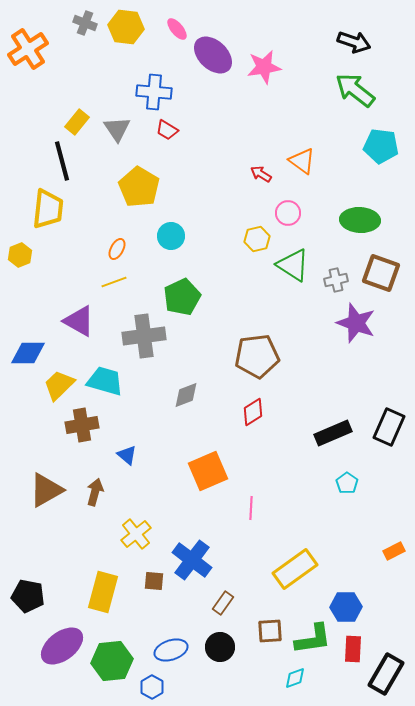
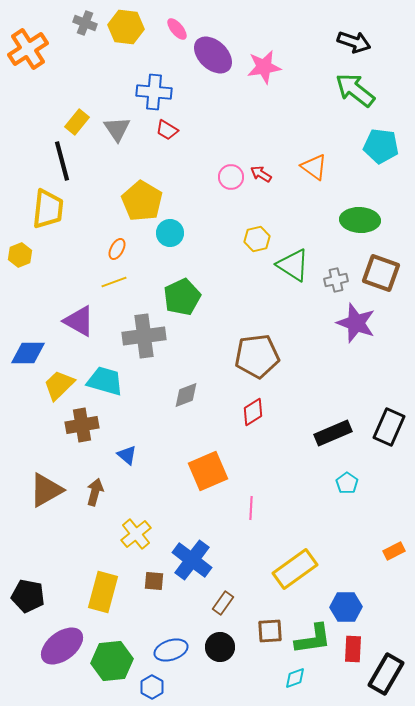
orange triangle at (302, 161): moved 12 px right, 6 px down
yellow pentagon at (139, 187): moved 3 px right, 14 px down
pink circle at (288, 213): moved 57 px left, 36 px up
cyan circle at (171, 236): moved 1 px left, 3 px up
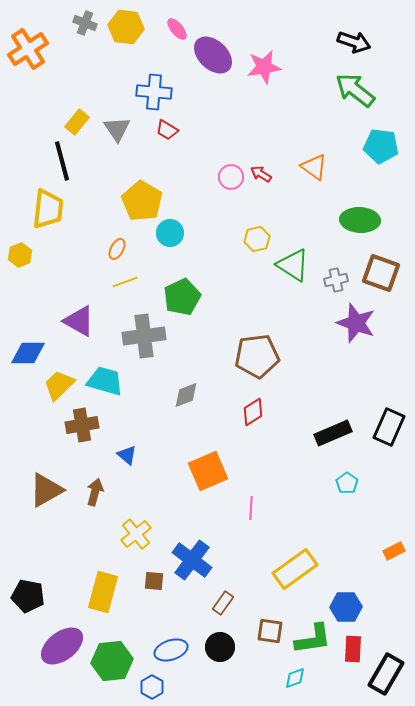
yellow line at (114, 282): moved 11 px right
brown square at (270, 631): rotated 12 degrees clockwise
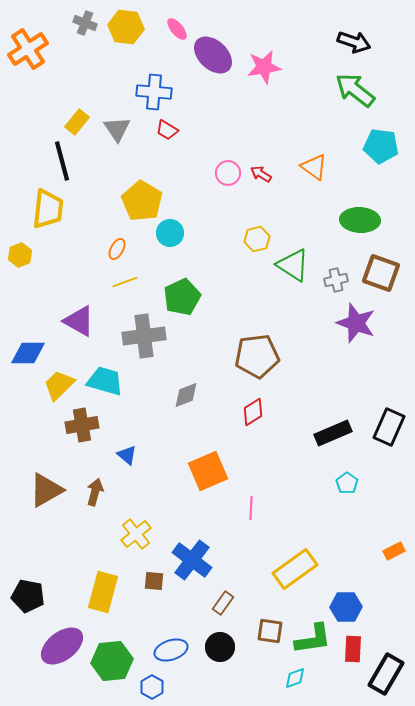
pink circle at (231, 177): moved 3 px left, 4 px up
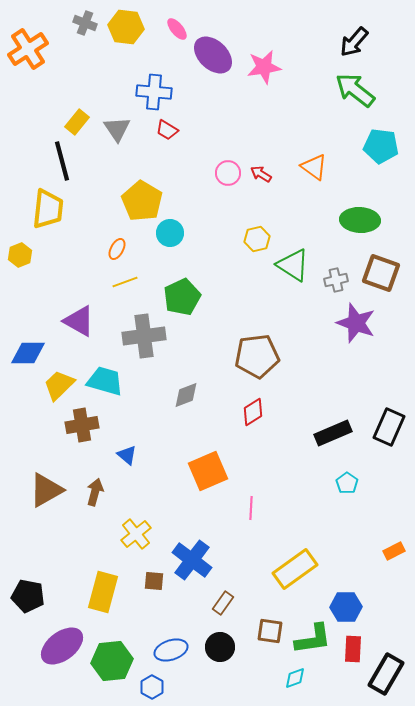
black arrow at (354, 42): rotated 112 degrees clockwise
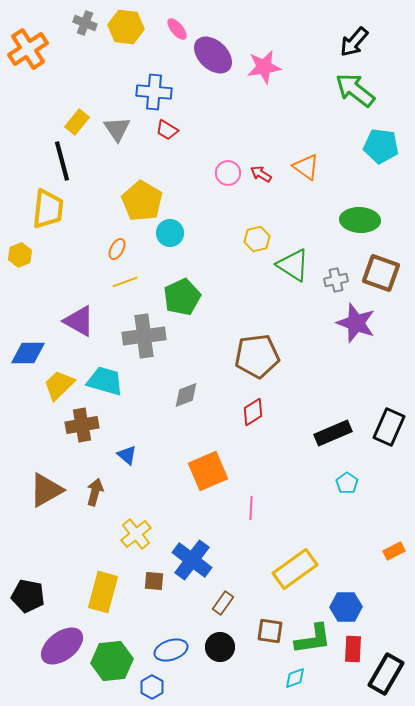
orange triangle at (314, 167): moved 8 px left
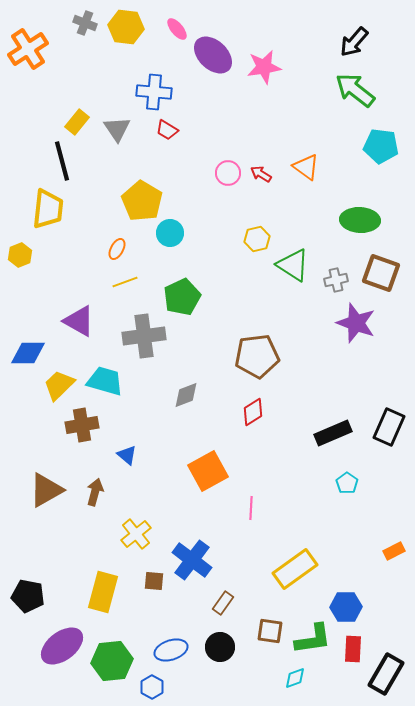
orange square at (208, 471): rotated 6 degrees counterclockwise
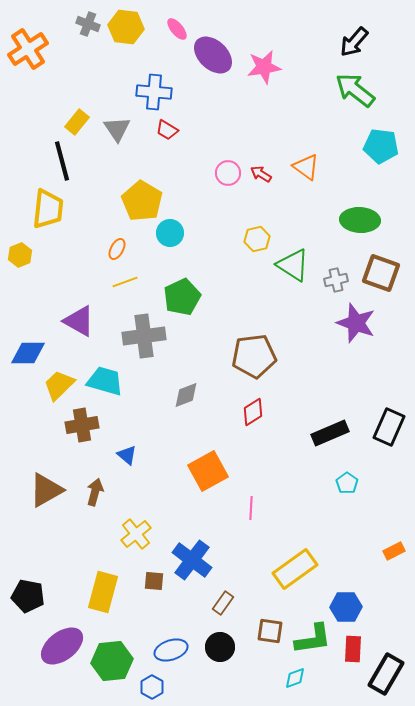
gray cross at (85, 23): moved 3 px right, 1 px down
brown pentagon at (257, 356): moved 3 px left
black rectangle at (333, 433): moved 3 px left
